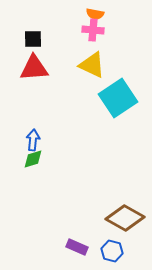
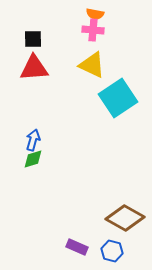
blue arrow: rotated 10 degrees clockwise
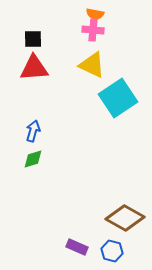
blue arrow: moved 9 px up
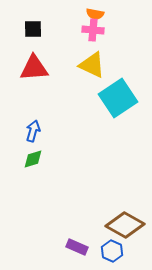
black square: moved 10 px up
brown diamond: moved 7 px down
blue hexagon: rotated 10 degrees clockwise
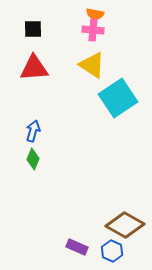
yellow triangle: rotated 8 degrees clockwise
green diamond: rotated 50 degrees counterclockwise
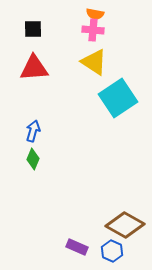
yellow triangle: moved 2 px right, 3 px up
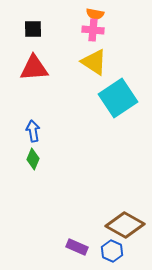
blue arrow: rotated 25 degrees counterclockwise
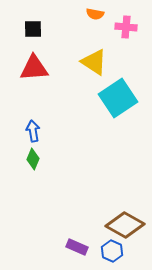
pink cross: moved 33 px right, 3 px up
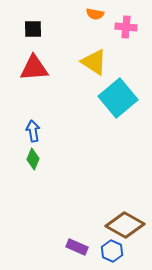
cyan square: rotated 6 degrees counterclockwise
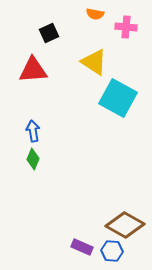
black square: moved 16 px right, 4 px down; rotated 24 degrees counterclockwise
red triangle: moved 1 px left, 2 px down
cyan square: rotated 21 degrees counterclockwise
purple rectangle: moved 5 px right
blue hexagon: rotated 20 degrees counterclockwise
